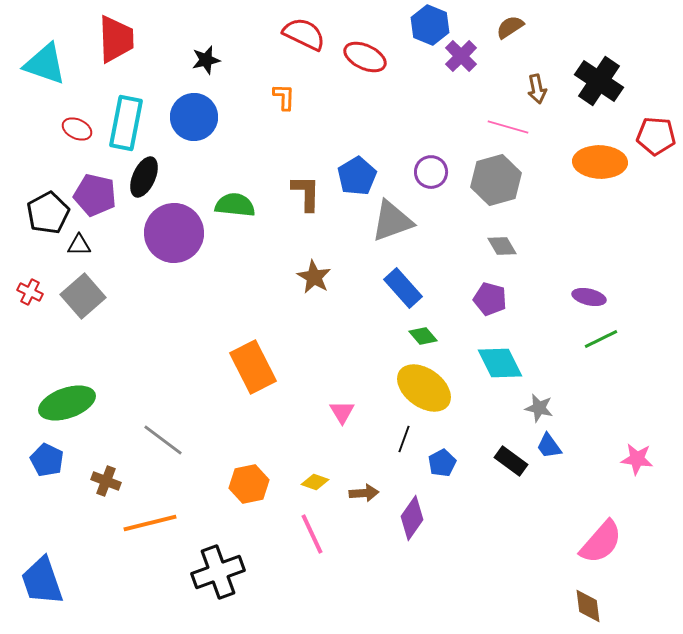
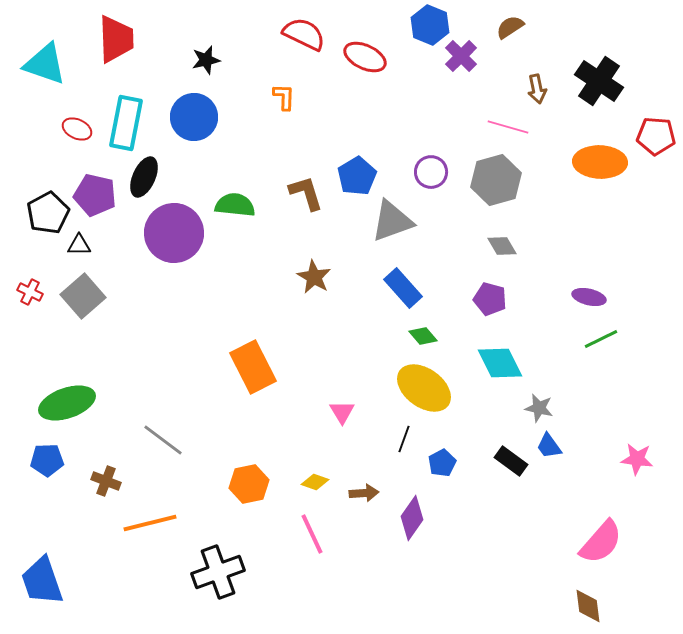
brown L-shape at (306, 193): rotated 18 degrees counterclockwise
blue pentagon at (47, 460): rotated 28 degrees counterclockwise
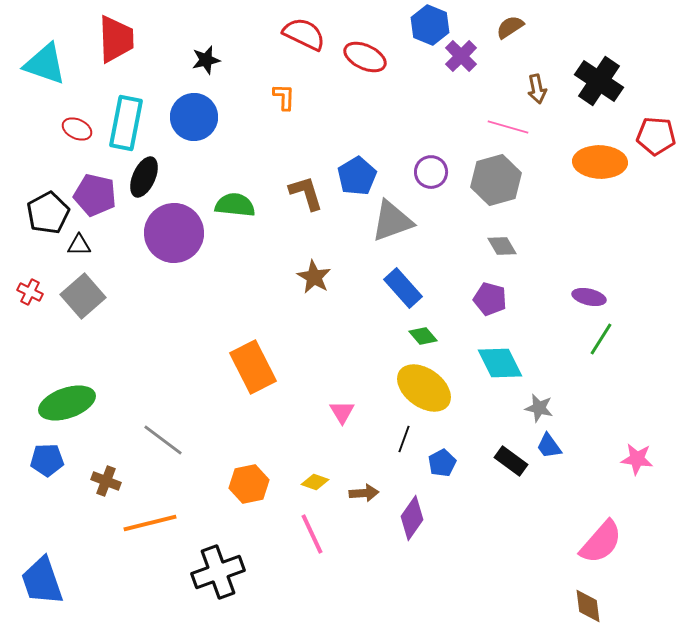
green line at (601, 339): rotated 32 degrees counterclockwise
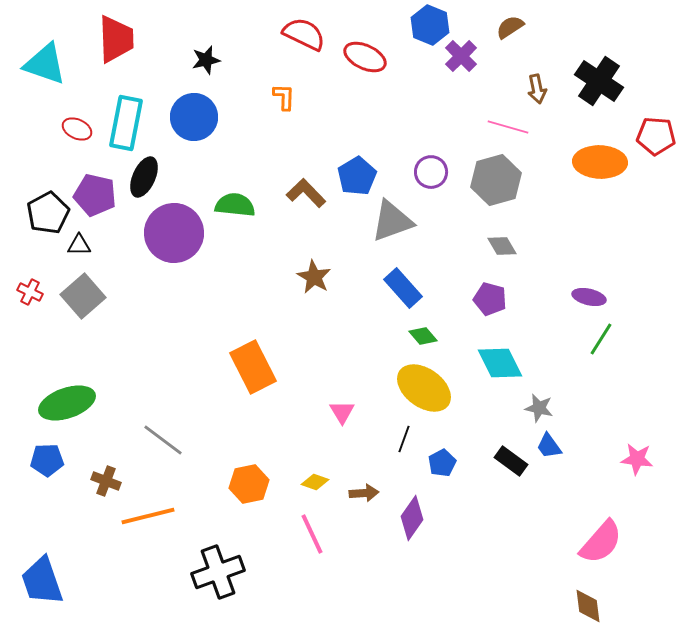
brown L-shape at (306, 193): rotated 27 degrees counterclockwise
orange line at (150, 523): moved 2 px left, 7 px up
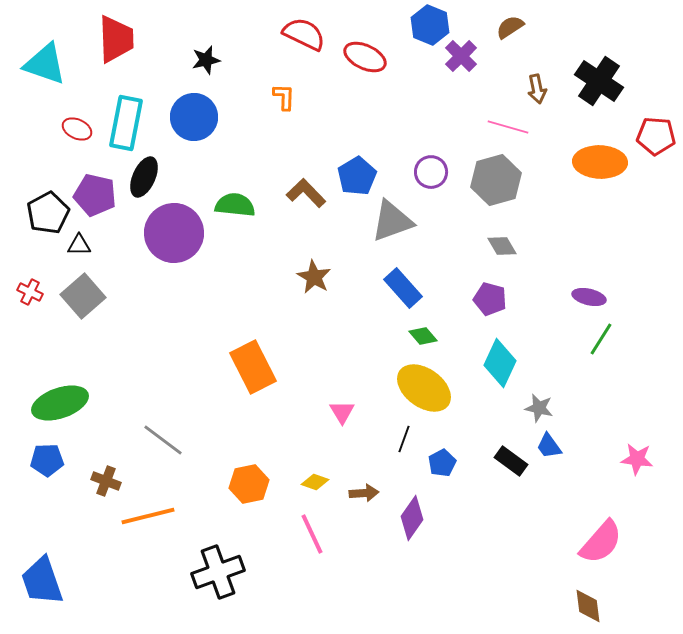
cyan diamond at (500, 363): rotated 51 degrees clockwise
green ellipse at (67, 403): moved 7 px left
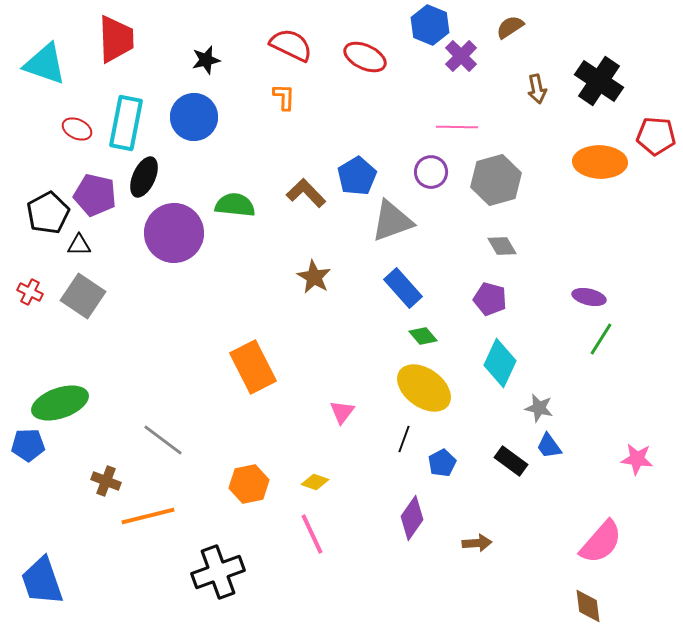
red semicircle at (304, 34): moved 13 px left, 11 px down
pink line at (508, 127): moved 51 px left; rotated 15 degrees counterclockwise
gray square at (83, 296): rotated 15 degrees counterclockwise
pink triangle at (342, 412): rotated 8 degrees clockwise
blue pentagon at (47, 460): moved 19 px left, 15 px up
brown arrow at (364, 493): moved 113 px right, 50 px down
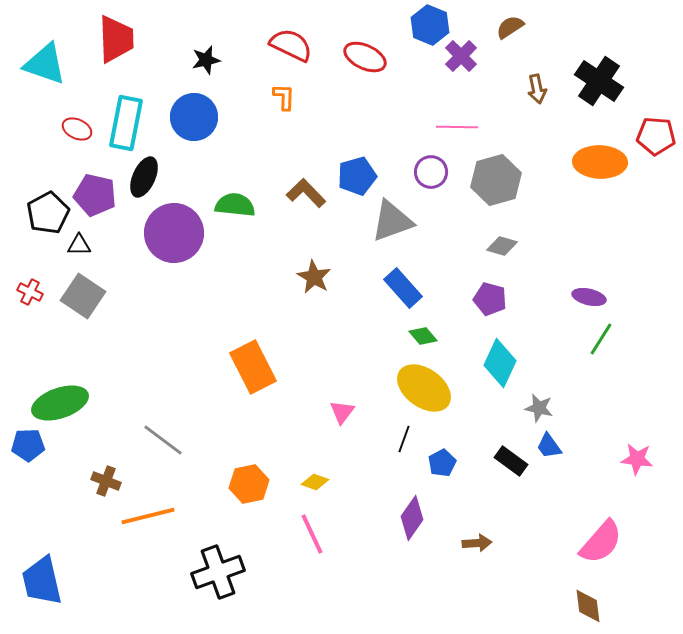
blue pentagon at (357, 176): rotated 15 degrees clockwise
gray diamond at (502, 246): rotated 44 degrees counterclockwise
blue trapezoid at (42, 581): rotated 6 degrees clockwise
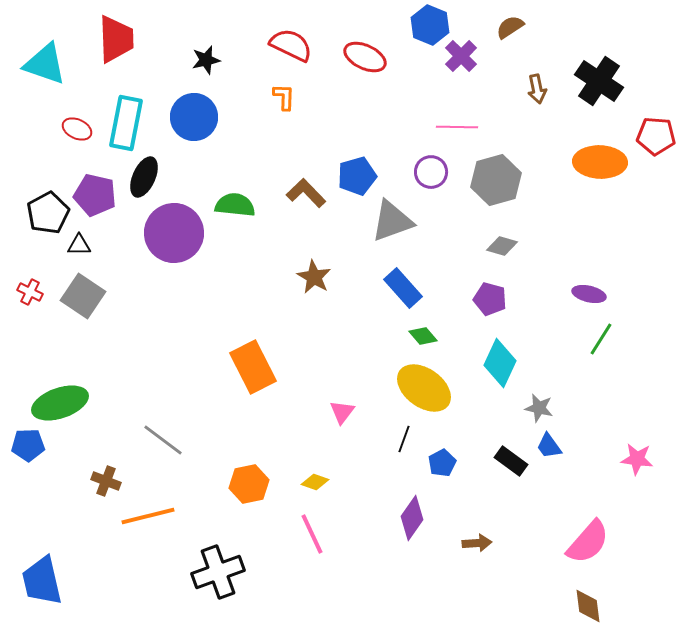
purple ellipse at (589, 297): moved 3 px up
pink semicircle at (601, 542): moved 13 px left
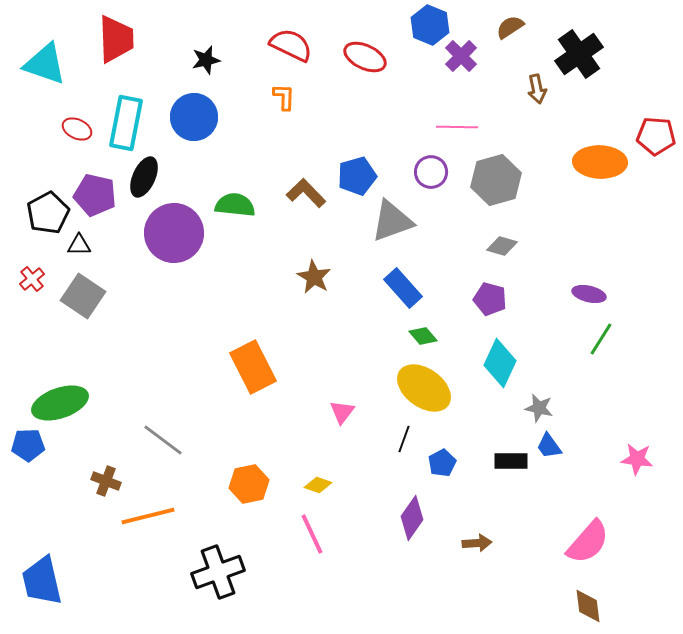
black cross at (599, 81): moved 20 px left, 27 px up; rotated 21 degrees clockwise
red cross at (30, 292): moved 2 px right, 13 px up; rotated 25 degrees clockwise
black rectangle at (511, 461): rotated 36 degrees counterclockwise
yellow diamond at (315, 482): moved 3 px right, 3 px down
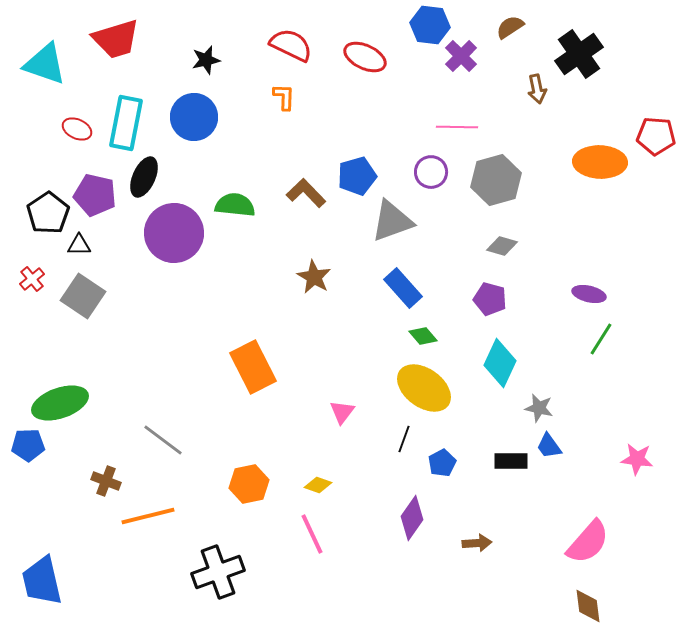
blue hexagon at (430, 25): rotated 15 degrees counterclockwise
red trapezoid at (116, 39): rotated 75 degrees clockwise
black pentagon at (48, 213): rotated 6 degrees counterclockwise
